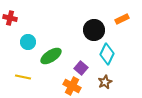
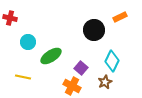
orange rectangle: moved 2 px left, 2 px up
cyan diamond: moved 5 px right, 7 px down
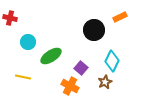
orange cross: moved 2 px left
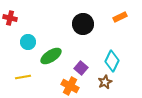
black circle: moved 11 px left, 6 px up
yellow line: rotated 21 degrees counterclockwise
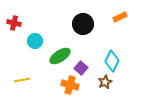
red cross: moved 4 px right, 5 px down
cyan circle: moved 7 px right, 1 px up
green ellipse: moved 9 px right
yellow line: moved 1 px left, 3 px down
orange cross: moved 1 px up; rotated 12 degrees counterclockwise
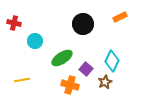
green ellipse: moved 2 px right, 2 px down
purple square: moved 5 px right, 1 px down
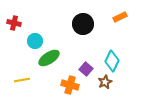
green ellipse: moved 13 px left
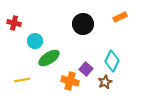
orange cross: moved 4 px up
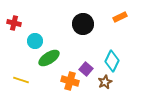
yellow line: moved 1 px left; rotated 28 degrees clockwise
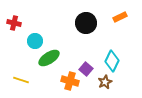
black circle: moved 3 px right, 1 px up
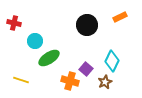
black circle: moved 1 px right, 2 px down
